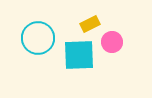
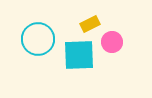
cyan circle: moved 1 px down
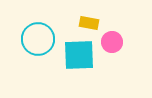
yellow rectangle: moved 1 px left, 1 px up; rotated 36 degrees clockwise
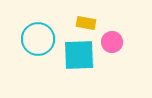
yellow rectangle: moved 3 px left
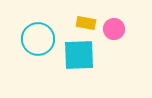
pink circle: moved 2 px right, 13 px up
